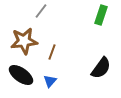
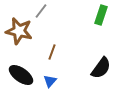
brown star: moved 5 px left, 10 px up; rotated 20 degrees clockwise
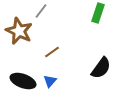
green rectangle: moved 3 px left, 2 px up
brown star: rotated 12 degrees clockwise
brown line: rotated 35 degrees clockwise
black ellipse: moved 2 px right, 6 px down; rotated 15 degrees counterclockwise
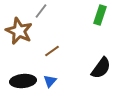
green rectangle: moved 2 px right, 2 px down
brown line: moved 1 px up
black ellipse: rotated 25 degrees counterclockwise
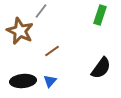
brown star: moved 1 px right
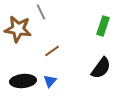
gray line: moved 1 px down; rotated 63 degrees counterclockwise
green rectangle: moved 3 px right, 11 px down
brown star: moved 2 px left, 2 px up; rotated 16 degrees counterclockwise
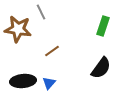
blue triangle: moved 1 px left, 2 px down
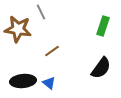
blue triangle: rotated 32 degrees counterclockwise
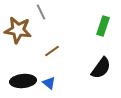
brown star: moved 1 px down
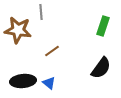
gray line: rotated 21 degrees clockwise
